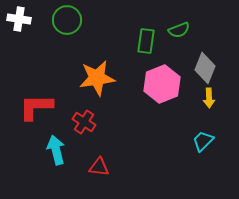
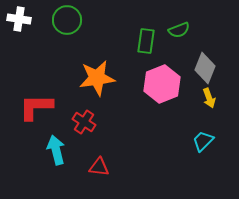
yellow arrow: rotated 18 degrees counterclockwise
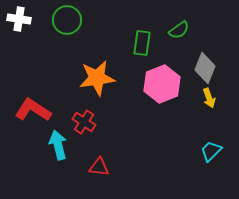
green semicircle: rotated 15 degrees counterclockwise
green rectangle: moved 4 px left, 2 px down
red L-shape: moved 3 px left, 3 px down; rotated 33 degrees clockwise
cyan trapezoid: moved 8 px right, 10 px down
cyan arrow: moved 2 px right, 5 px up
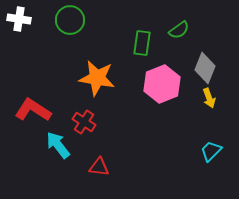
green circle: moved 3 px right
orange star: rotated 18 degrees clockwise
cyan arrow: rotated 24 degrees counterclockwise
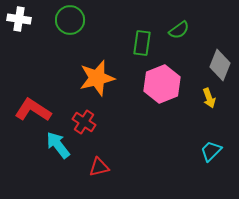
gray diamond: moved 15 px right, 3 px up
orange star: rotated 24 degrees counterclockwise
red triangle: rotated 20 degrees counterclockwise
